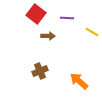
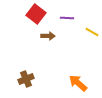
brown cross: moved 14 px left, 8 px down
orange arrow: moved 1 px left, 2 px down
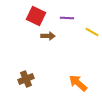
red square: moved 2 px down; rotated 12 degrees counterclockwise
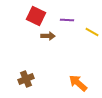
purple line: moved 2 px down
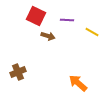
brown arrow: rotated 16 degrees clockwise
brown cross: moved 8 px left, 7 px up
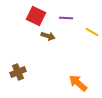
purple line: moved 1 px left, 2 px up
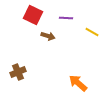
red square: moved 3 px left, 1 px up
